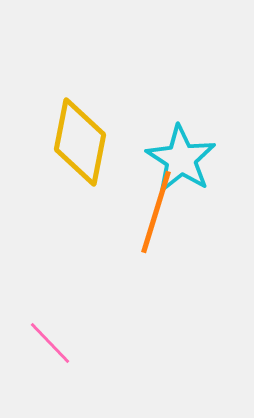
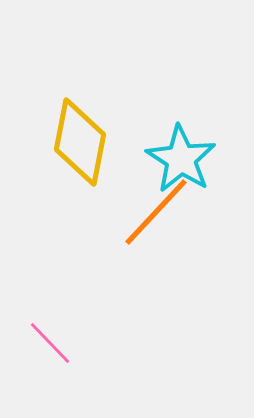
orange line: rotated 26 degrees clockwise
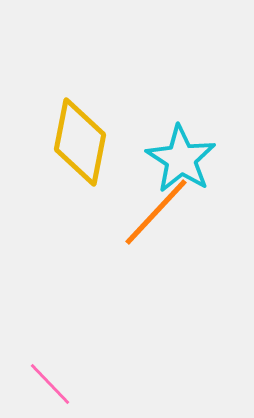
pink line: moved 41 px down
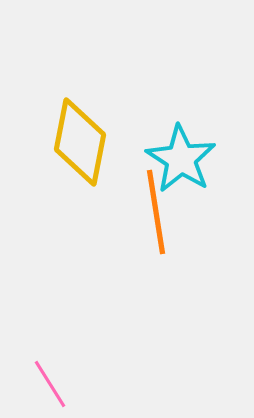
orange line: rotated 52 degrees counterclockwise
pink line: rotated 12 degrees clockwise
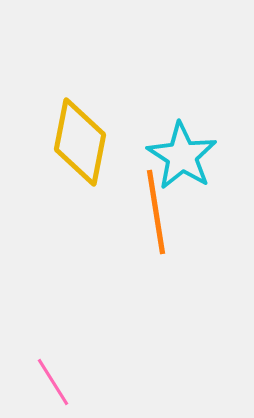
cyan star: moved 1 px right, 3 px up
pink line: moved 3 px right, 2 px up
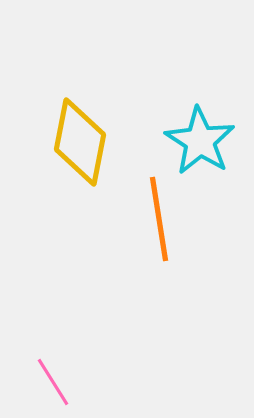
cyan star: moved 18 px right, 15 px up
orange line: moved 3 px right, 7 px down
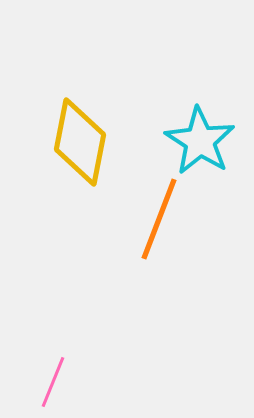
orange line: rotated 30 degrees clockwise
pink line: rotated 54 degrees clockwise
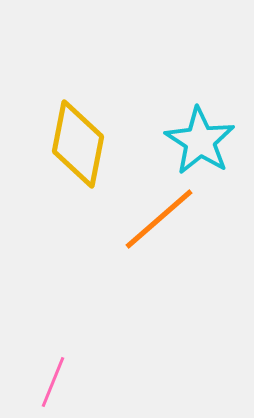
yellow diamond: moved 2 px left, 2 px down
orange line: rotated 28 degrees clockwise
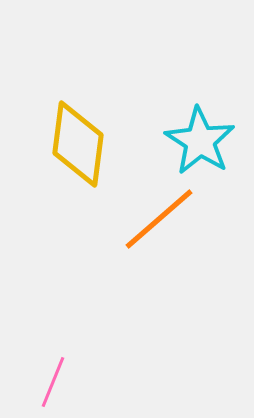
yellow diamond: rotated 4 degrees counterclockwise
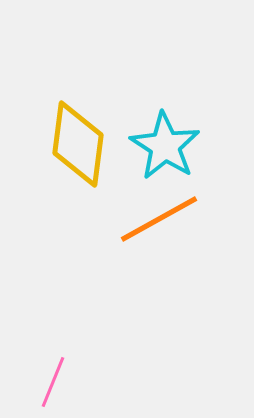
cyan star: moved 35 px left, 5 px down
orange line: rotated 12 degrees clockwise
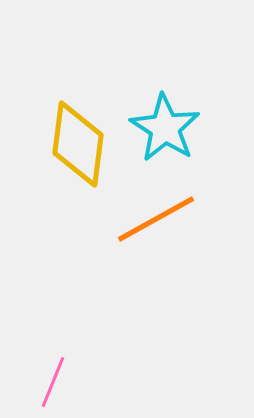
cyan star: moved 18 px up
orange line: moved 3 px left
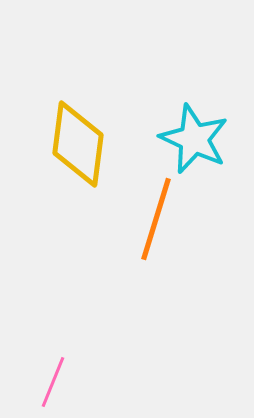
cyan star: moved 29 px right, 11 px down; rotated 8 degrees counterclockwise
orange line: rotated 44 degrees counterclockwise
